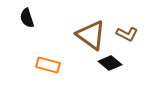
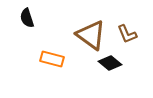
brown L-shape: rotated 40 degrees clockwise
orange rectangle: moved 4 px right, 6 px up
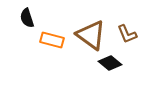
orange rectangle: moved 19 px up
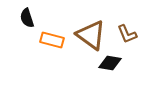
black diamond: rotated 30 degrees counterclockwise
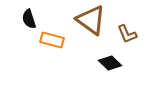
black semicircle: moved 2 px right, 1 px down
brown triangle: moved 15 px up
black diamond: rotated 35 degrees clockwise
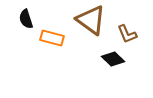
black semicircle: moved 3 px left
orange rectangle: moved 2 px up
black diamond: moved 3 px right, 4 px up
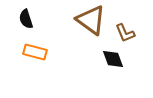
brown L-shape: moved 2 px left, 1 px up
orange rectangle: moved 17 px left, 14 px down
black diamond: rotated 25 degrees clockwise
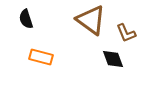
brown L-shape: moved 1 px right
orange rectangle: moved 6 px right, 5 px down
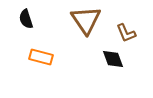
brown triangle: moved 5 px left; rotated 20 degrees clockwise
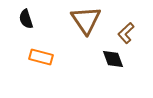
brown L-shape: rotated 70 degrees clockwise
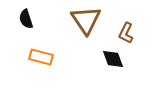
brown L-shape: rotated 20 degrees counterclockwise
